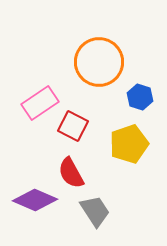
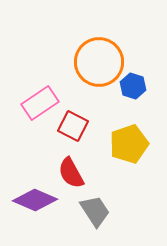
blue hexagon: moved 7 px left, 11 px up
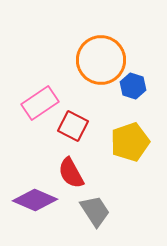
orange circle: moved 2 px right, 2 px up
yellow pentagon: moved 1 px right, 2 px up
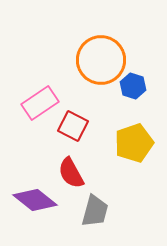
yellow pentagon: moved 4 px right, 1 px down
purple diamond: rotated 15 degrees clockwise
gray trapezoid: rotated 48 degrees clockwise
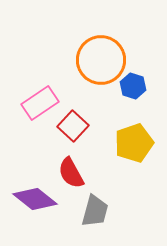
red square: rotated 16 degrees clockwise
purple diamond: moved 1 px up
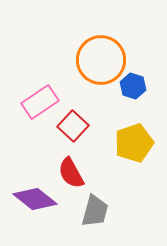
pink rectangle: moved 1 px up
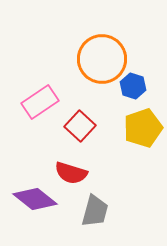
orange circle: moved 1 px right, 1 px up
red square: moved 7 px right
yellow pentagon: moved 9 px right, 15 px up
red semicircle: rotated 44 degrees counterclockwise
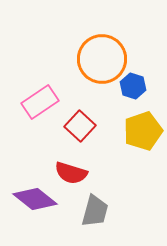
yellow pentagon: moved 3 px down
